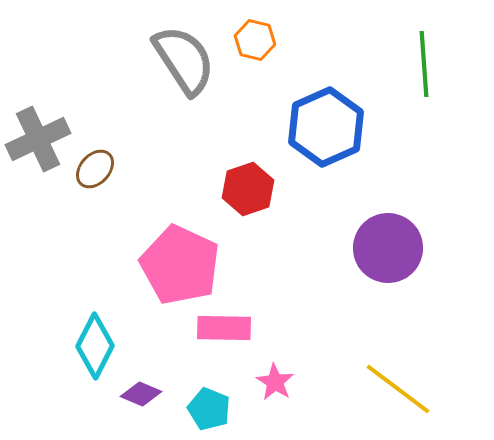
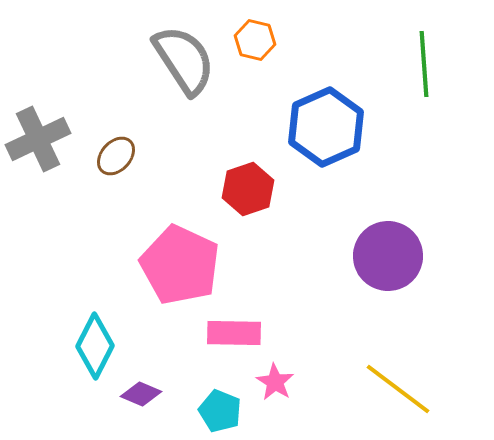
brown ellipse: moved 21 px right, 13 px up
purple circle: moved 8 px down
pink rectangle: moved 10 px right, 5 px down
cyan pentagon: moved 11 px right, 2 px down
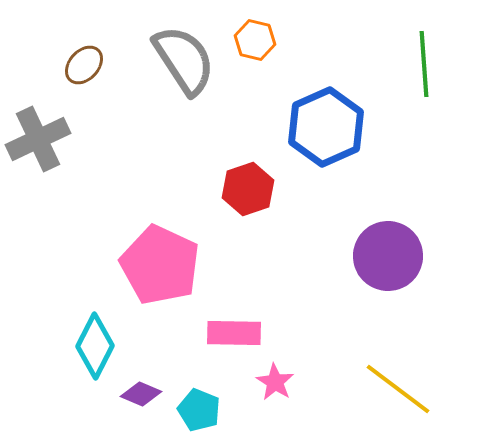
brown ellipse: moved 32 px left, 91 px up
pink pentagon: moved 20 px left
cyan pentagon: moved 21 px left, 1 px up
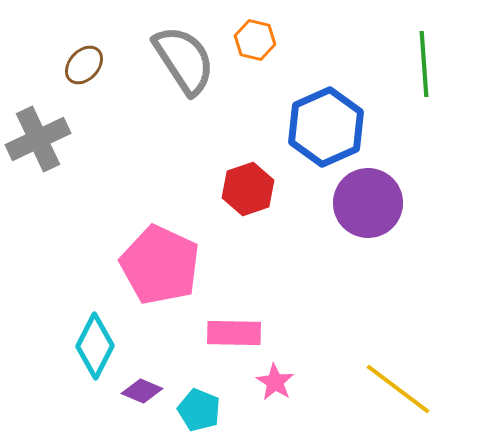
purple circle: moved 20 px left, 53 px up
purple diamond: moved 1 px right, 3 px up
